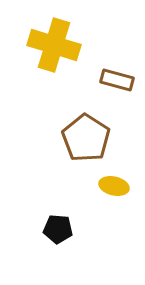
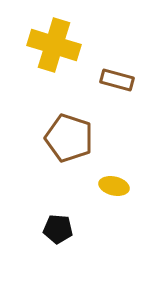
brown pentagon: moved 17 px left; rotated 15 degrees counterclockwise
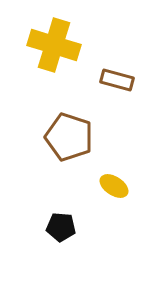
brown pentagon: moved 1 px up
yellow ellipse: rotated 20 degrees clockwise
black pentagon: moved 3 px right, 2 px up
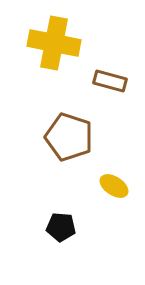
yellow cross: moved 2 px up; rotated 6 degrees counterclockwise
brown rectangle: moved 7 px left, 1 px down
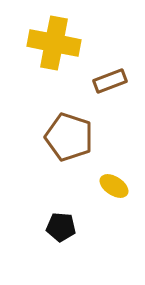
brown rectangle: rotated 36 degrees counterclockwise
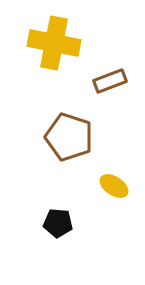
black pentagon: moved 3 px left, 4 px up
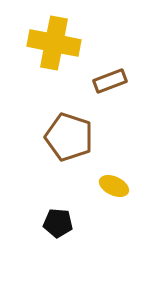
yellow ellipse: rotated 8 degrees counterclockwise
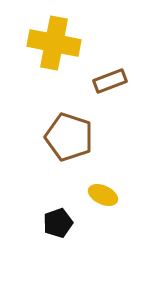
yellow ellipse: moved 11 px left, 9 px down
black pentagon: rotated 24 degrees counterclockwise
